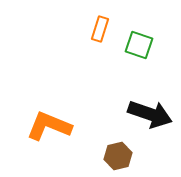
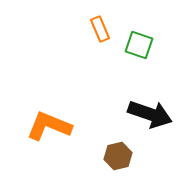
orange rectangle: rotated 40 degrees counterclockwise
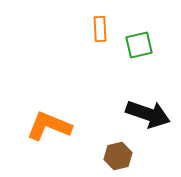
orange rectangle: rotated 20 degrees clockwise
green square: rotated 32 degrees counterclockwise
black arrow: moved 2 px left
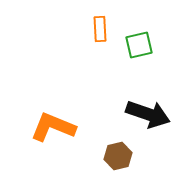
orange L-shape: moved 4 px right, 1 px down
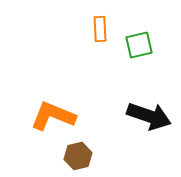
black arrow: moved 1 px right, 2 px down
orange L-shape: moved 11 px up
brown hexagon: moved 40 px left
